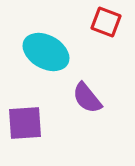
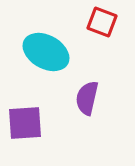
red square: moved 4 px left
purple semicircle: rotated 52 degrees clockwise
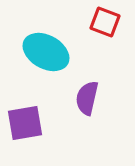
red square: moved 3 px right
purple square: rotated 6 degrees counterclockwise
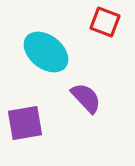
cyan ellipse: rotated 9 degrees clockwise
purple semicircle: moved 1 px left; rotated 124 degrees clockwise
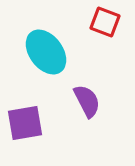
cyan ellipse: rotated 15 degrees clockwise
purple semicircle: moved 1 px right, 3 px down; rotated 16 degrees clockwise
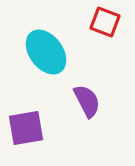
purple square: moved 1 px right, 5 px down
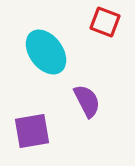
purple square: moved 6 px right, 3 px down
